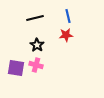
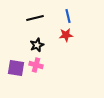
black star: rotated 16 degrees clockwise
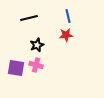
black line: moved 6 px left
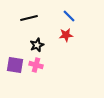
blue line: moved 1 px right; rotated 32 degrees counterclockwise
purple square: moved 1 px left, 3 px up
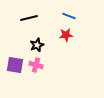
blue line: rotated 24 degrees counterclockwise
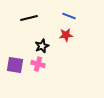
black star: moved 5 px right, 1 px down
pink cross: moved 2 px right, 1 px up
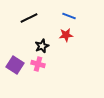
black line: rotated 12 degrees counterclockwise
purple square: rotated 24 degrees clockwise
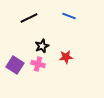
red star: moved 22 px down
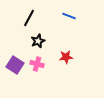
black line: rotated 36 degrees counterclockwise
black star: moved 4 px left, 5 px up
pink cross: moved 1 px left
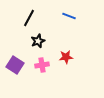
pink cross: moved 5 px right, 1 px down; rotated 24 degrees counterclockwise
